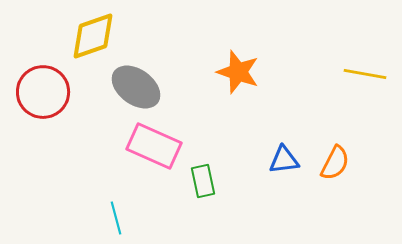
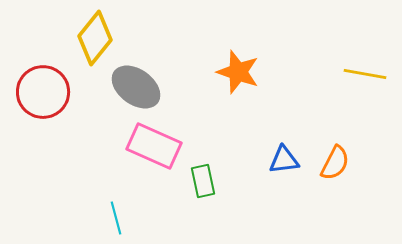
yellow diamond: moved 2 px right, 2 px down; rotated 32 degrees counterclockwise
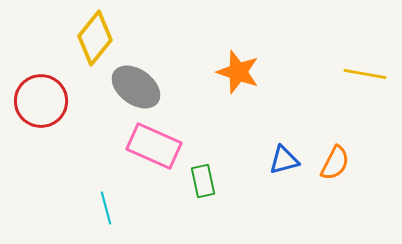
red circle: moved 2 px left, 9 px down
blue triangle: rotated 8 degrees counterclockwise
cyan line: moved 10 px left, 10 px up
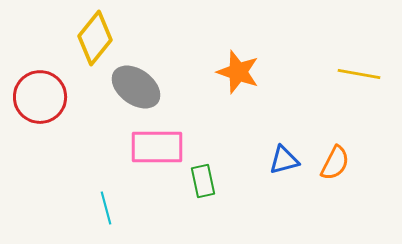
yellow line: moved 6 px left
red circle: moved 1 px left, 4 px up
pink rectangle: moved 3 px right, 1 px down; rotated 24 degrees counterclockwise
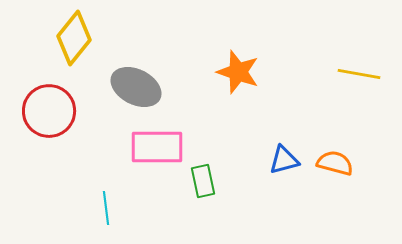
yellow diamond: moved 21 px left
gray ellipse: rotated 9 degrees counterclockwise
red circle: moved 9 px right, 14 px down
orange semicircle: rotated 102 degrees counterclockwise
cyan line: rotated 8 degrees clockwise
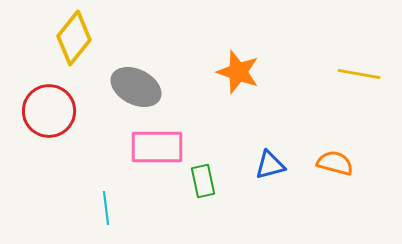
blue triangle: moved 14 px left, 5 px down
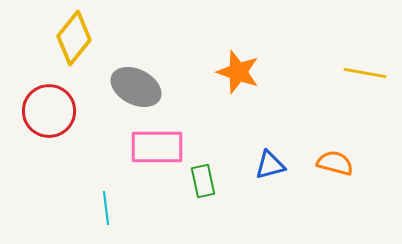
yellow line: moved 6 px right, 1 px up
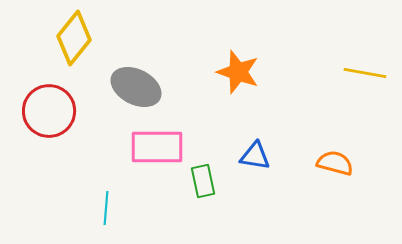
blue triangle: moved 15 px left, 9 px up; rotated 24 degrees clockwise
cyan line: rotated 12 degrees clockwise
